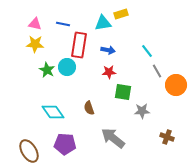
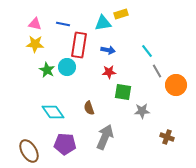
gray arrow: moved 8 px left, 1 px up; rotated 75 degrees clockwise
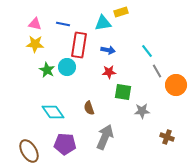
yellow rectangle: moved 2 px up
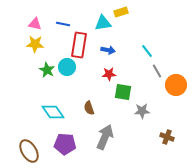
red star: moved 2 px down
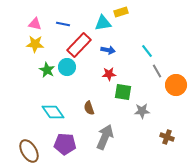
red rectangle: rotated 35 degrees clockwise
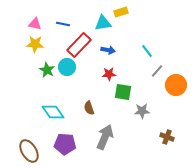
gray line: rotated 72 degrees clockwise
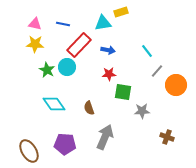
cyan diamond: moved 1 px right, 8 px up
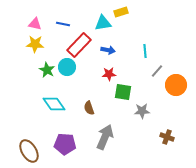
cyan line: moved 2 px left; rotated 32 degrees clockwise
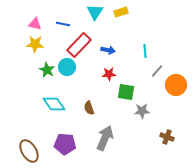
cyan triangle: moved 8 px left, 11 px up; rotated 48 degrees counterclockwise
green square: moved 3 px right
gray arrow: moved 1 px down
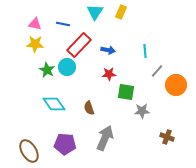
yellow rectangle: rotated 48 degrees counterclockwise
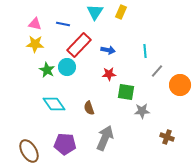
orange circle: moved 4 px right
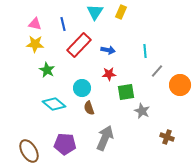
blue line: rotated 64 degrees clockwise
cyan circle: moved 15 px right, 21 px down
green square: rotated 18 degrees counterclockwise
cyan diamond: rotated 15 degrees counterclockwise
gray star: rotated 28 degrees clockwise
